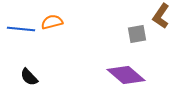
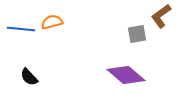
brown L-shape: rotated 20 degrees clockwise
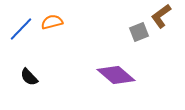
blue line: rotated 52 degrees counterclockwise
gray square: moved 2 px right, 2 px up; rotated 12 degrees counterclockwise
purple diamond: moved 10 px left
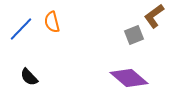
brown L-shape: moved 7 px left
orange semicircle: rotated 90 degrees counterclockwise
gray square: moved 5 px left, 3 px down
purple diamond: moved 13 px right, 3 px down
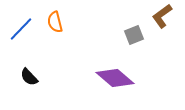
brown L-shape: moved 8 px right
orange semicircle: moved 3 px right
purple diamond: moved 14 px left
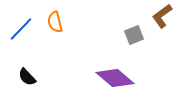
black semicircle: moved 2 px left
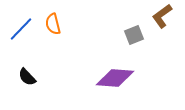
orange semicircle: moved 2 px left, 2 px down
purple diamond: rotated 36 degrees counterclockwise
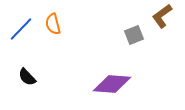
purple diamond: moved 3 px left, 6 px down
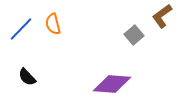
gray square: rotated 18 degrees counterclockwise
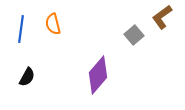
brown L-shape: moved 1 px down
blue line: rotated 36 degrees counterclockwise
black semicircle: rotated 108 degrees counterclockwise
purple diamond: moved 14 px left, 9 px up; rotated 54 degrees counterclockwise
